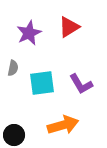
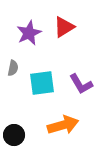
red triangle: moved 5 px left
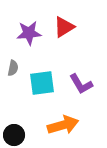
purple star: rotated 20 degrees clockwise
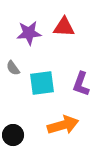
red triangle: rotated 35 degrees clockwise
gray semicircle: rotated 133 degrees clockwise
purple L-shape: rotated 50 degrees clockwise
black circle: moved 1 px left
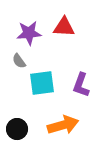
gray semicircle: moved 6 px right, 7 px up
purple L-shape: moved 1 px down
black circle: moved 4 px right, 6 px up
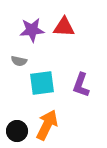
purple star: moved 3 px right, 3 px up
gray semicircle: rotated 42 degrees counterclockwise
orange arrow: moved 16 px left; rotated 48 degrees counterclockwise
black circle: moved 2 px down
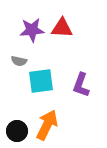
red triangle: moved 2 px left, 1 px down
cyan square: moved 1 px left, 2 px up
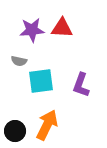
black circle: moved 2 px left
